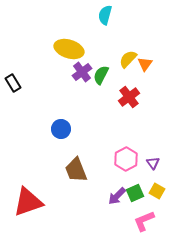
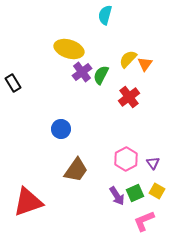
brown trapezoid: rotated 124 degrees counterclockwise
purple arrow: rotated 78 degrees counterclockwise
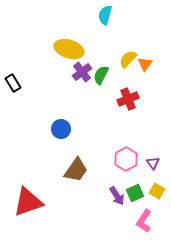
red cross: moved 1 px left, 2 px down; rotated 15 degrees clockwise
pink L-shape: rotated 35 degrees counterclockwise
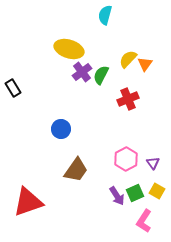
black rectangle: moved 5 px down
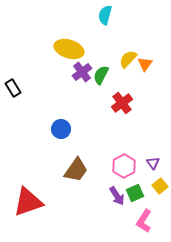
red cross: moved 6 px left, 4 px down; rotated 15 degrees counterclockwise
pink hexagon: moved 2 px left, 7 px down
yellow square: moved 3 px right, 5 px up; rotated 21 degrees clockwise
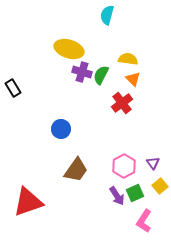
cyan semicircle: moved 2 px right
yellow semicircle: rotated 54 degrees clockwise
orange triangle: moved 12 px left, 15 px down; rotated 21 degrees counterclockwise
purple cross: rotated 36 degrees counterclockwise
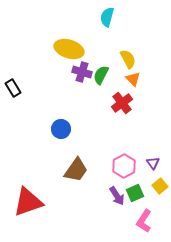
cyan semicircle: moved 2 px down
yellow semicircle: rotated 54 degrees clockwise
